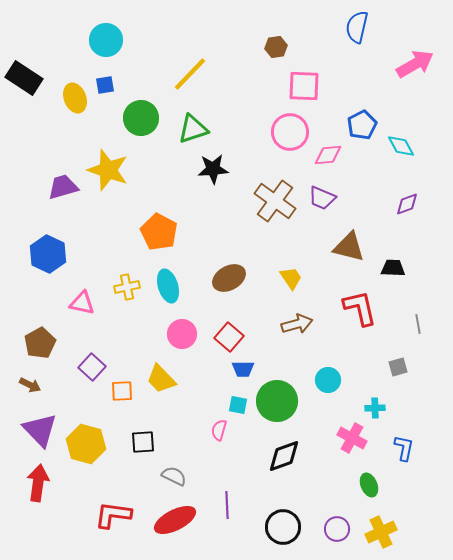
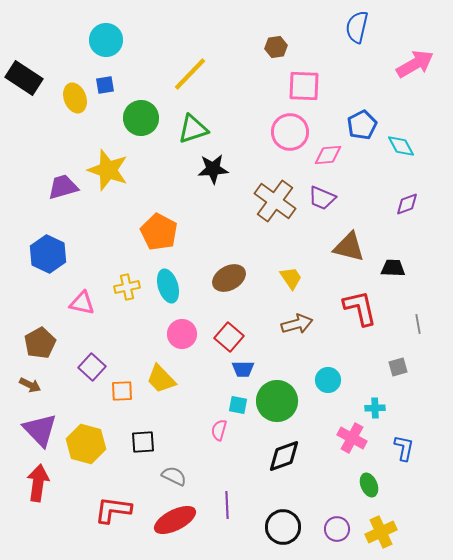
red L-shape at (113, 515): moved 5 px up
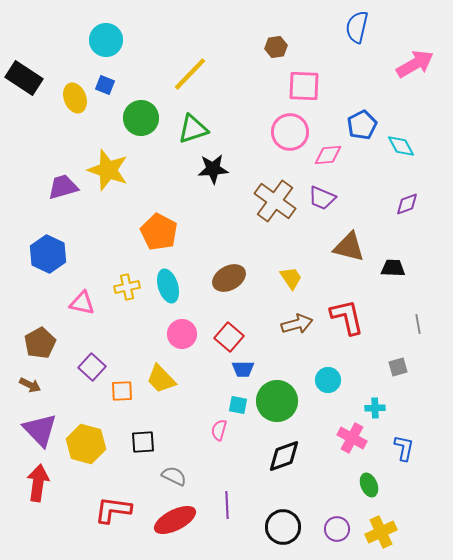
blue square at (105, 85): rotated 30 degrees clockwise
red L-shape at (360, 308): moved 13 px left, 9 px down
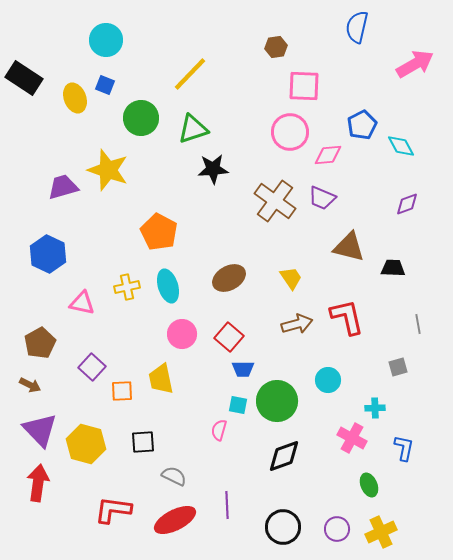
yellow trapezoid at (161, 379): rotated 32 degrees clockwise
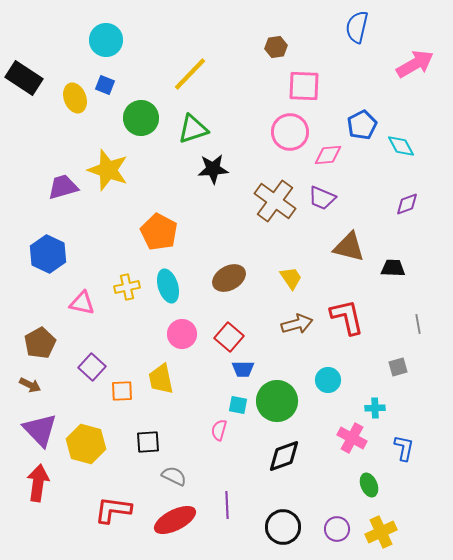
black square at (143, 442): moved 5 px right
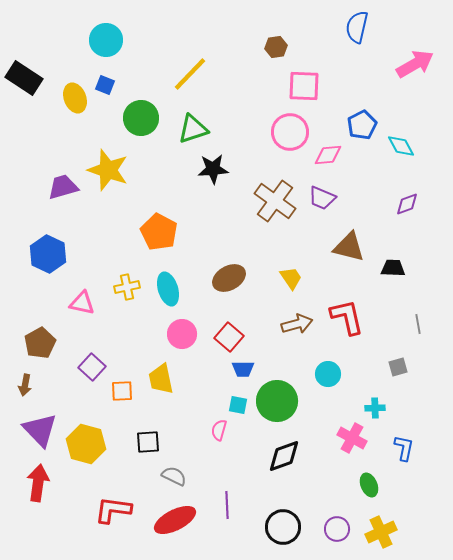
cyan ellipse at (168, 286): moved 3 px down
cyan circle at (328, 380): moved 6 px up
brown arrow at (30, 385): moved 5 px left; rotated 75 degrees clockwise
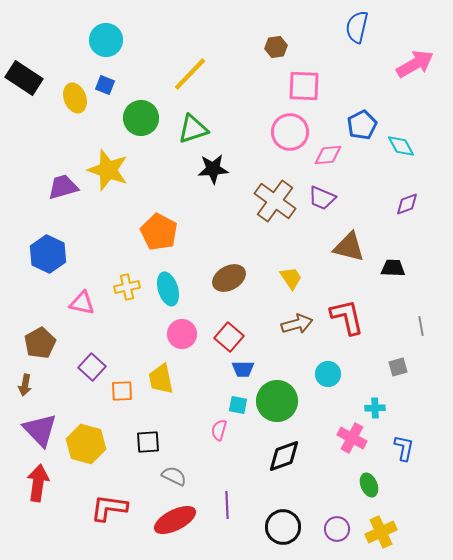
gray line at (418, 324): moved 3 px right, 2 px down
red L-shape at (113, 510): moved 4 px left, 2 px up
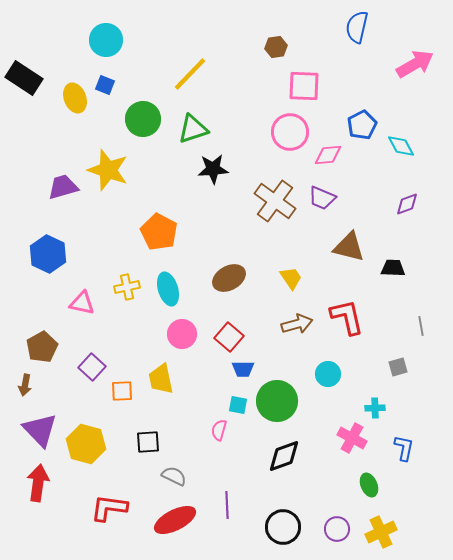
green circle at (141, 118): moved 2 px right, 1 px down
brown pentagon at (40, 343): moved 2 px right, 4 px down
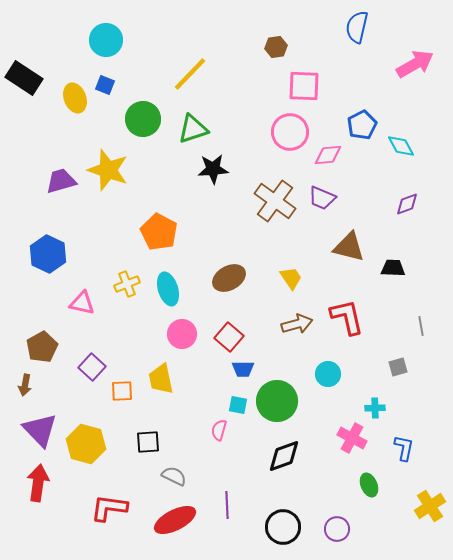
purple trapezoid at (63, 187): moved 2 px left, 6 px up
yellow cross at (127, 287): moved 3 px up; rotated 10 degrees counterclockwise
yellow cross at (381, 532): moved 49 px right, 26 px up; rotated 8 degrees counterclockwise
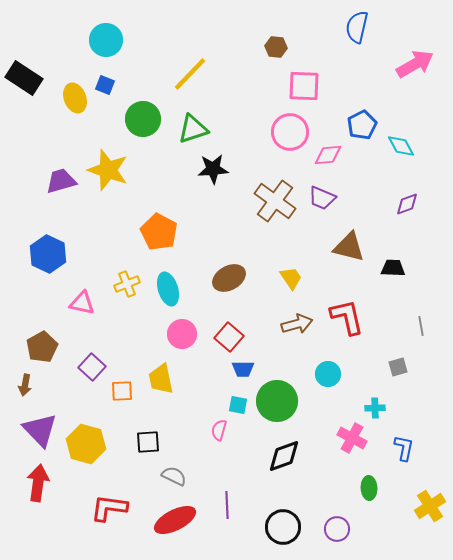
brown hexagon at (276, 47): rotated 15 degrees clockwise
green ellipse at (369, 485): moved 3 px down; rotated 20 degrees clockwise
